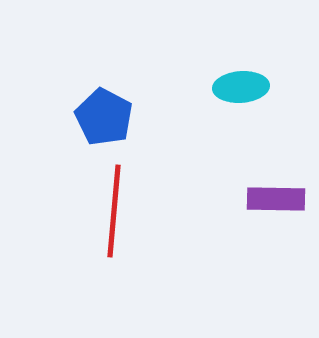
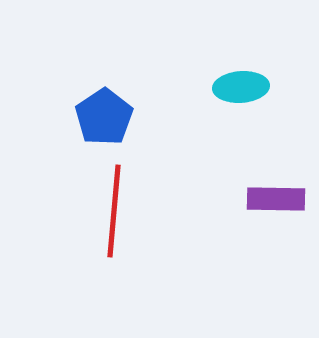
blue pentagon: rotated 10 degrees clockwise
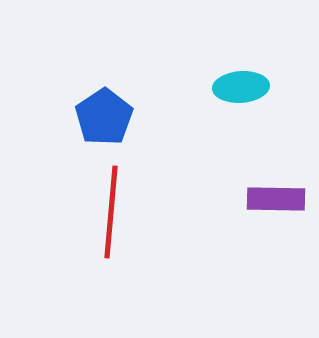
red line: moved 3 px left, 1 px down
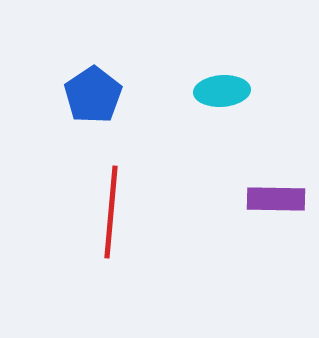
cyan ellipse: moved 19 px left, 4 px down
blue pentagon: moved 11 px left, 22 px up
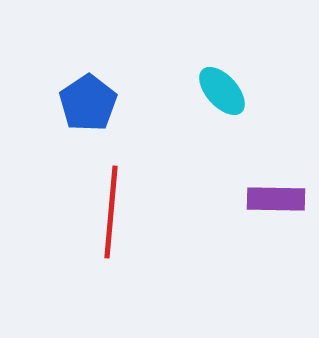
cyan ellipse: rotated 52 degrees clockwise
blue pentagon: moved 5 px left, 8 px down
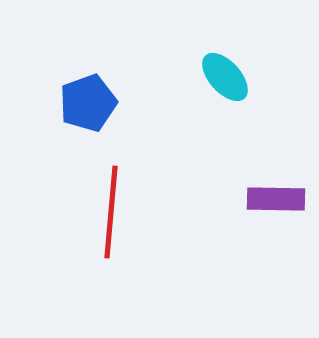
cyan ellipse: moved 3 px right, 14 px up
blue pentagon: rotated 14 degrees clockwise
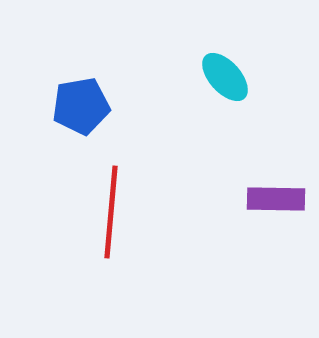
blue pentagon: moved 7 px left, 3 px down; rotated 10 degrees clockwise
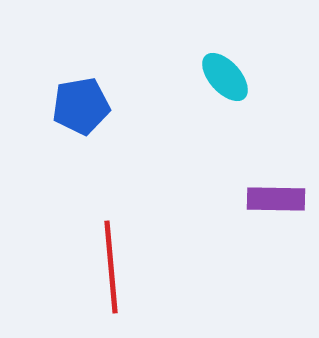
red line: moved 55 px down; rotated 10 degrees counterclockwise
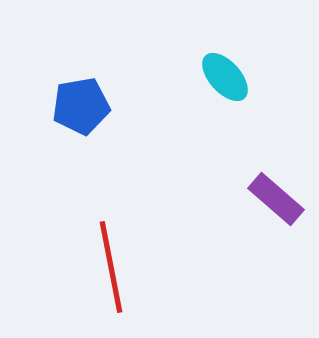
purple rectangle: rotated 40 degrees clockwise
red line: rotated 6 degrees counterclockwise
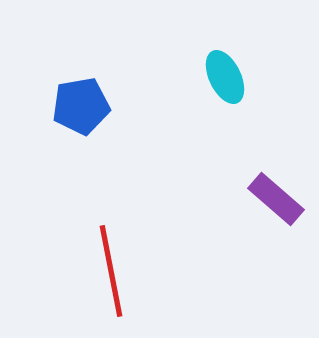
cyan ellipse: rotated 16 degrees clockwise
red line: moved 4 px down
